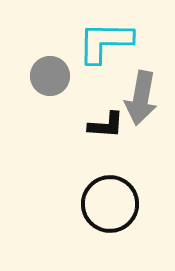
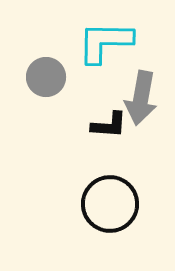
gray circle: moved 4 px left, 1 px down
black L-shape: moved 3 px right
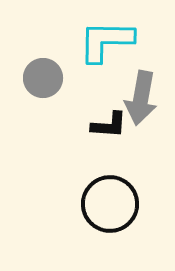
cyan L-shape: moved 1 px right, 1 px up
gray circle: moved 3 px left, 1 px down
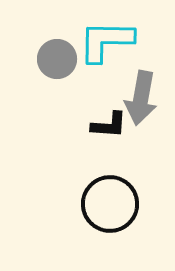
gray circle: moved 14 px right, 19 px up
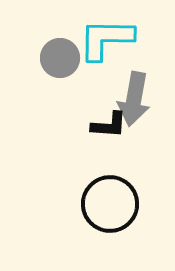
cyan L-shape: moved 2 px up
gray circle: moved 3 px right, 1 px up
gray arrow: moved 7 px left, 1 px down
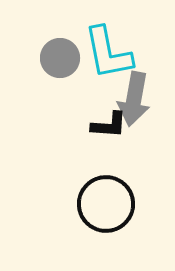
cyan L-shape: moved 2 px right, 14 px down; rotated 102 degrees counterclockwise
black circle: moved 4 px left
